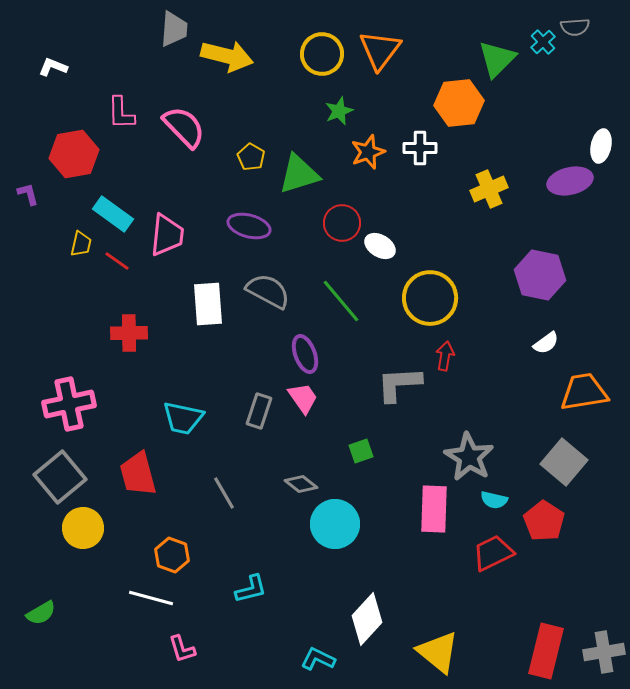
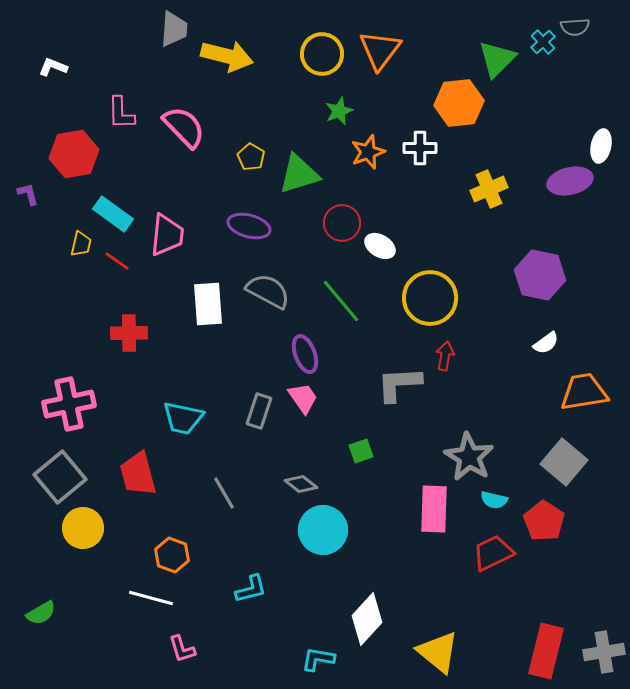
cyan circle at (335, 524): moved 12 px left, 6 px down
cyan L-shape at (318, 659): rotated 16 degrees counterclockwise
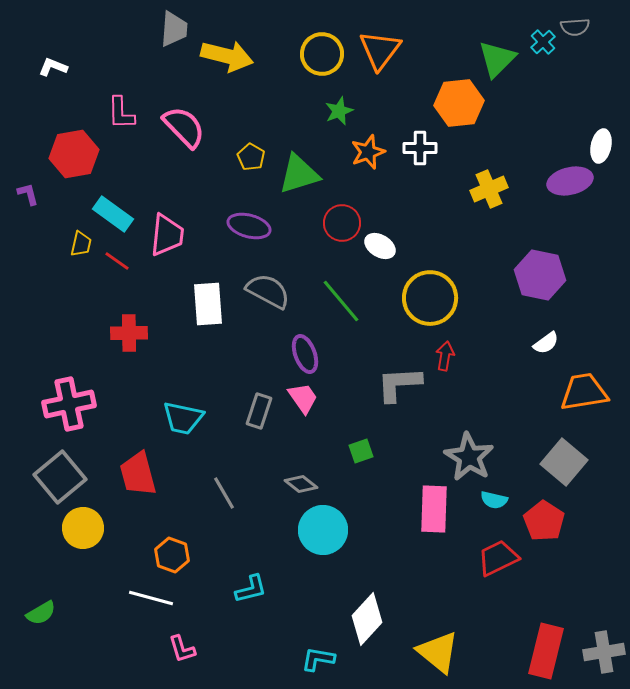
red trapezoid at (493, 553): moved 5 px right, 5 px down
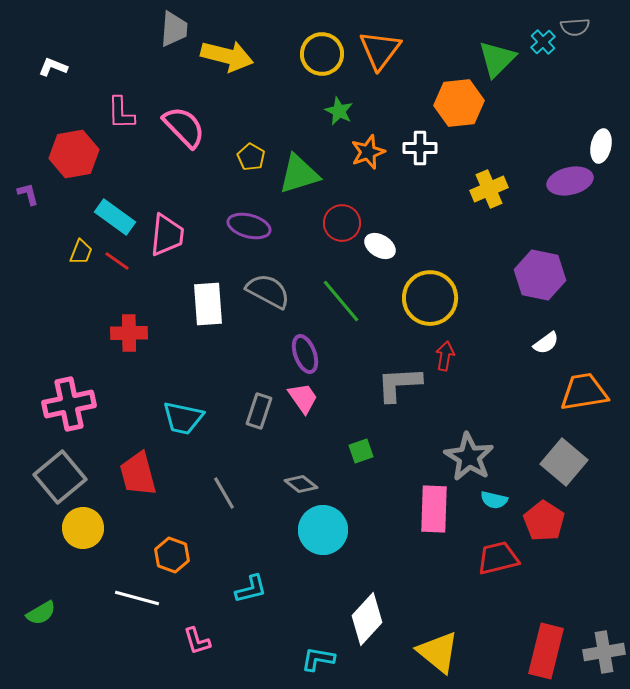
green star at (339, 111): rotated 24 degrees counterclockwise
cyan rectangle at (113, 214): moved 2 px right, 3 px down
yellow trapezoid at (81, 244): moved 8 px down; rotated 8 degrees clockwise
red trapezoid at (498, 558): rotated 12 degrees clockwise
white line at (151, 598): moved 14 px left
pink L-shape at (182, 649): moved 15 px right, 8 px up
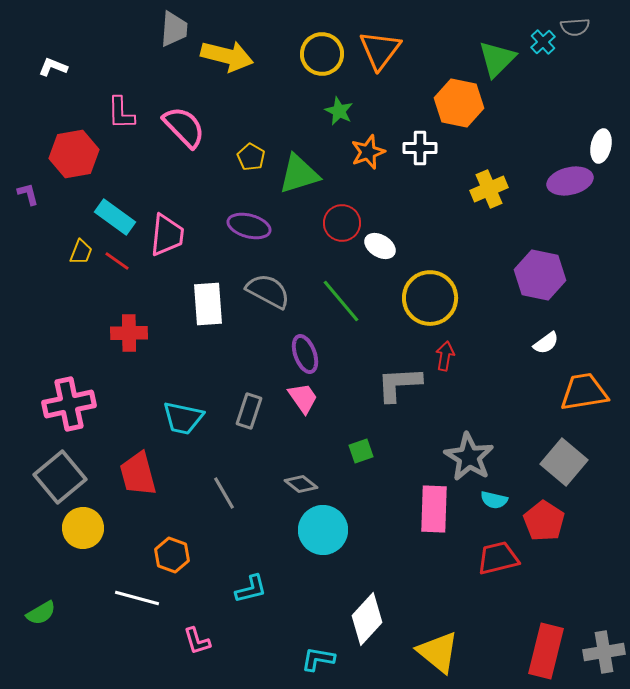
orange hexagon at (459, 103): rotated 18 degrees clockwise
gray rectangle at (259, 411): moved 10 px left
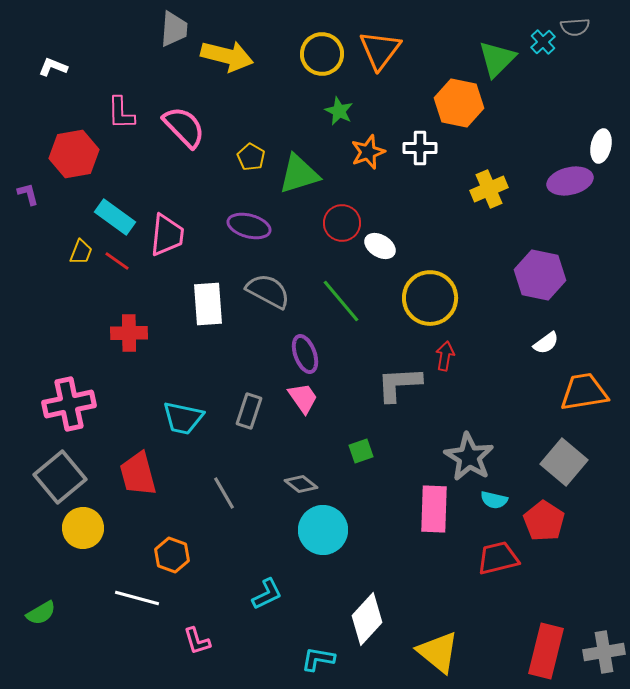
cyan L-shape at (251, 589): moved 16 px right, 5 px down; rotated 12 degrees counterclockwise
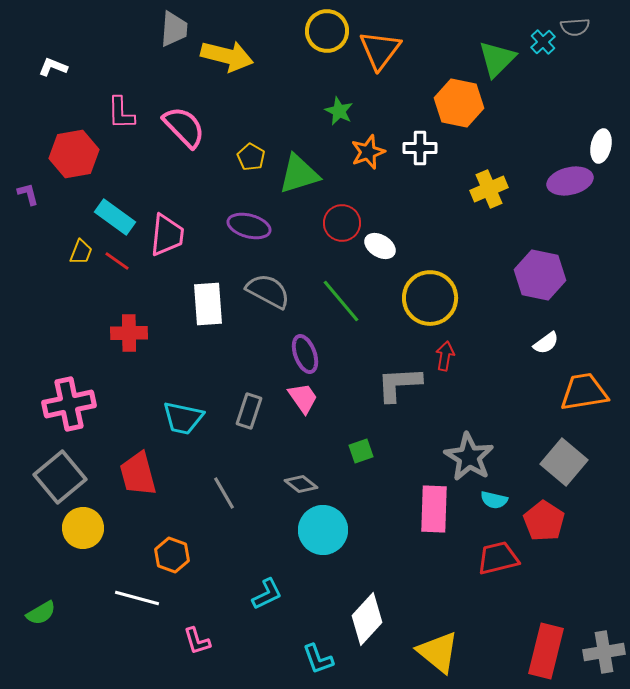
yellow circle at (322, 54): moved 5 px right, 23 px up
cyan L-shape at (318, 659): rotated 120 degrees counterclockwise
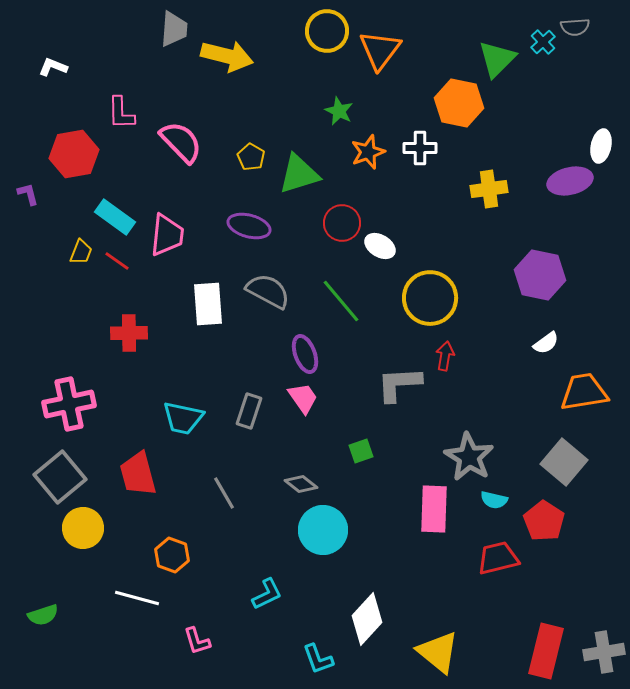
pink semicircle at (184, 127): moved 3 px left, 15 px down
yellow cross at (489, 189): rotated 15 degrees clockwise
green semicircle at (41, 613): moved 2 px right, 2 px down; rotated 12 degrees clockwise
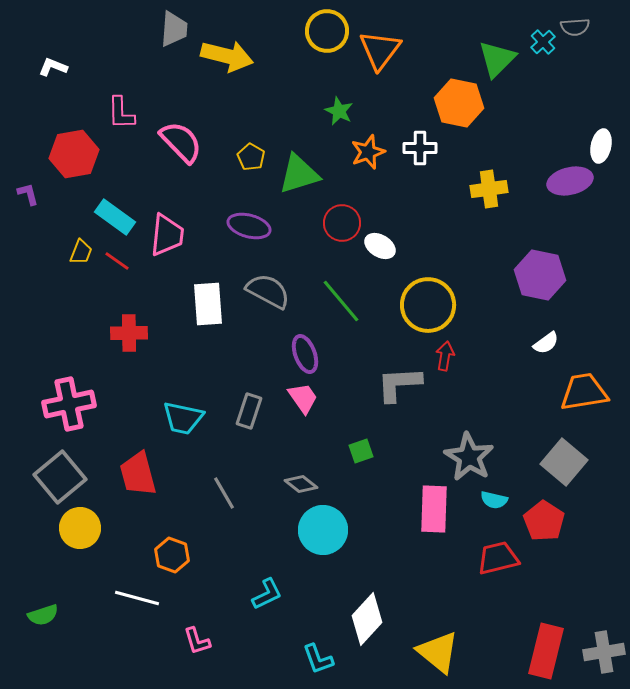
yellow circle at (430, 298): moved 2 px left, 7 px down
yellow circle at (83, 528): moved 3 px left
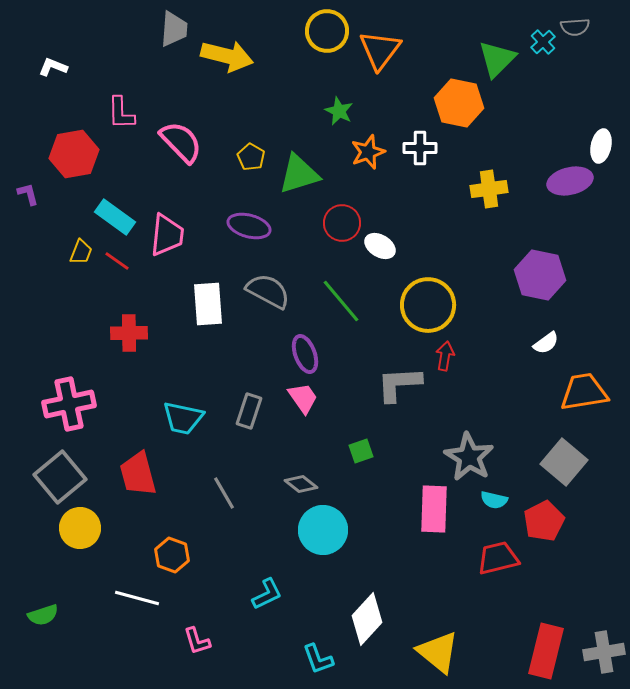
red pentagon at (544, 521): rotated 12 degrees clockwise
